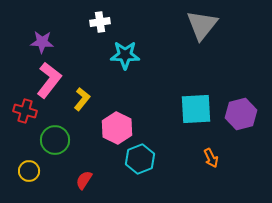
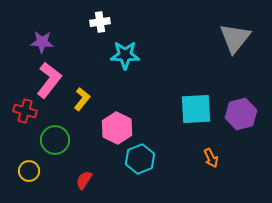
gray triangle: moved 33 px right, 13 px down
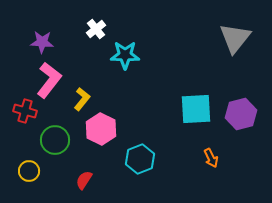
white cross: moved 4 px left, 7 px down; rotated 30 degrees counterclockwise
pink hexagon: moved 16 px left, 1 px down
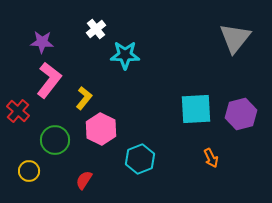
yellow L-shape: moved 2 px right, 1 px up
red cross: moved 7 px left; rotated 25 degrees clockwise
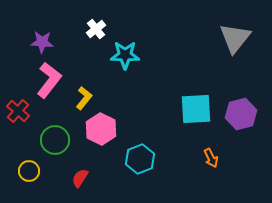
red semicircle: moved 4 px left, 2 px up
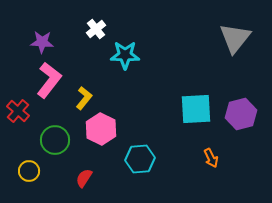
cyan hexagon: rotated 16 degrees clockwise
red semicircle: moved 4 px right
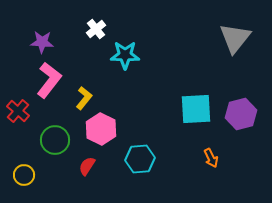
yellow circle: moved 5 px left, 4 px down
red semicircle: moved 3 px right, 12 px up
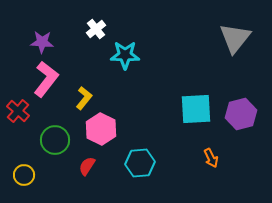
pink L-shape: moved 3 px left, 1 px up
cyan hexagon: moved 4 px down
